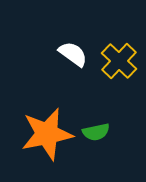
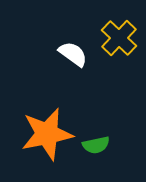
yellow cross: moved 23 px up
green semicircle: moved 13 px down
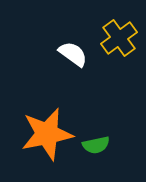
yellow cross: rotated 9 degrees clockwise
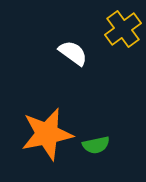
yellow cross: moved 4 px right, 9 px up
white semicircle: moved 1 px up
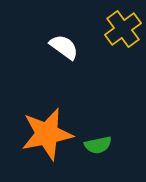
white semicircle: moved 9 px left, 6 px up
green semicircle: moved 2 px right
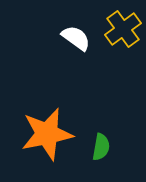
white semicircle: moved 12 px right, 9 px up
green semicircle: moved 3 px right, 2 px down; rotated 68 degrees counterclockwise
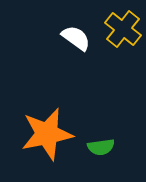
yellow cross: rotated 15 degrees counterclockwise
green semicircle: rotated 72 degrees clockwise
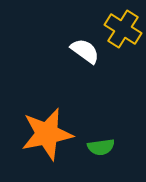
yellow cross: rotated 6 degrees counterclockwise
white semicircle: moved 9 px right, 13 px down
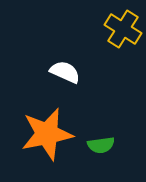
white semicircle: moved 20 px left, 21 px down; rotated 12 degrees counterclockwise
green semicircle: moved 2 px up
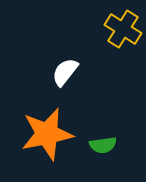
white semicircle: rotated 76 degrees counterclockwise
green semicircle: moved 2 px right
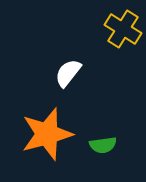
white semicircle: moved 3 px right, 1 px down
orange star: rotated 4 degrees counterclockwise
